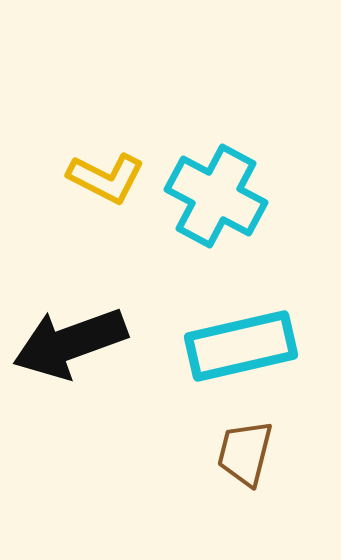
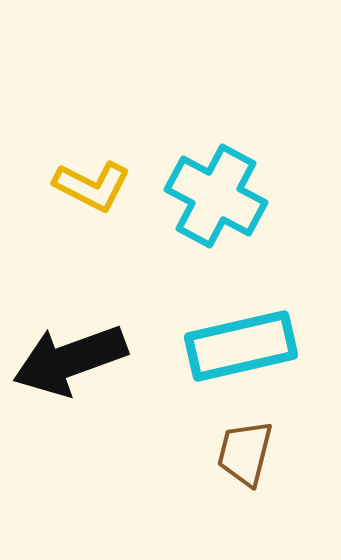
yellow L-shape: moved 14 px left, 8 px down
black arrow: moved 17 px down
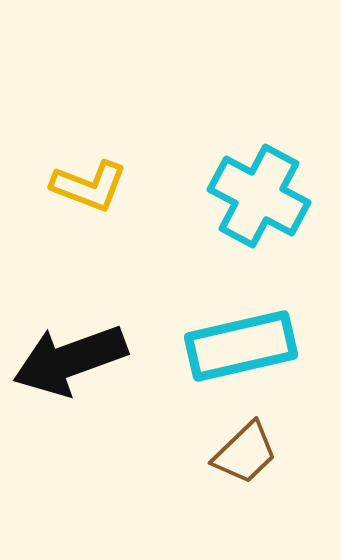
yellow L-shape: moved 3 px left; rotated 6 degrees counterclockwise
cyan cross: moved 43 px right
brown trapezoid: rotated 148 degrees counterclockwise
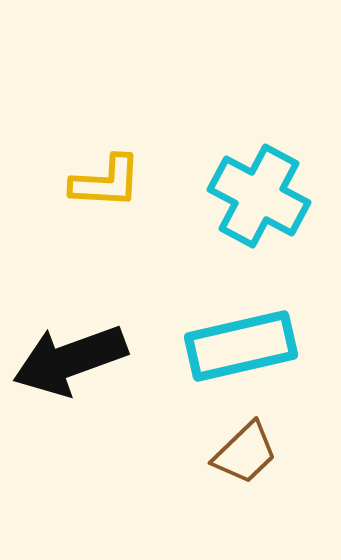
yellow L-shape: moved 17 px right, 4 px up; rotated 18 degrees counterclockwise
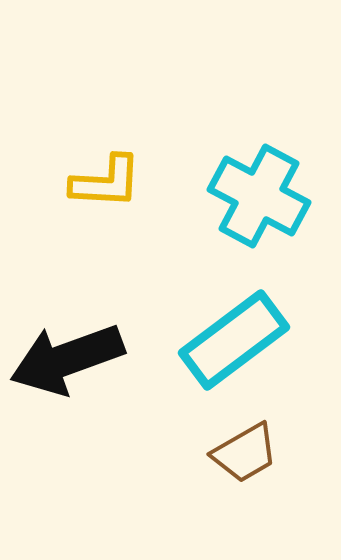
cyan rectangle: moved 7 px left, 6 px up; rotated 24 degrees counterclockwise
black arrow: moved 3 px left, 1 px up
brown trapezoid: rotated 14 degrees clockwise
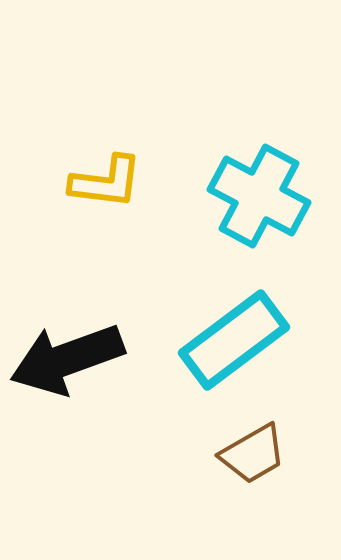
yellow L-shape: rotated 4 degrees clockwise
brown trapezoid: moved 8 px right, 1 px down
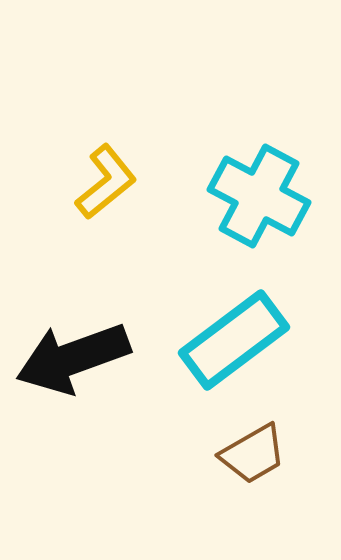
yellow L-shape: rotated 46 degrees counterclockwise
black arrow: moved 6 px right, 1 px up
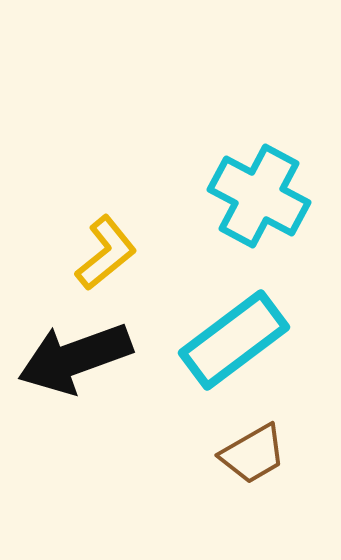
yellow L-shape: moved 71 px down
black arrow: moved 2 px right
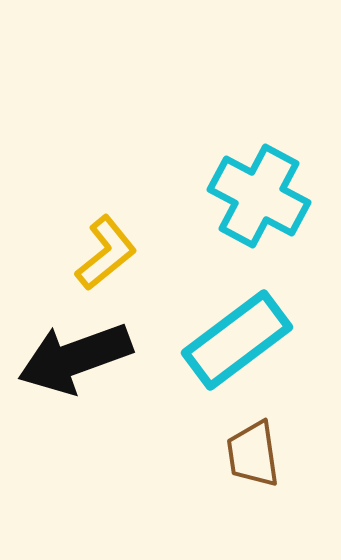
cyan rectangle: moved 3 px right
brown trapezoid: rotated 112 degrees clockwise
